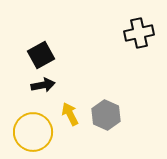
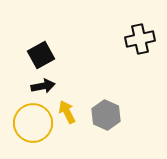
black cross: moved 1 px right, 6 px down
black arrow: moved 1 px down
yellow arrow: moved 3 px left, 2 px up
yellow circle: moved 9 px up
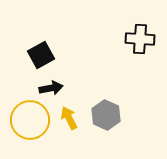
black cross: rotated 16 degrees clockwise
black arrow: moved 8 px right, 2 px down
yellow arrow: moved 2 px right, 6 px down
yellow circle: moved 3 px left, 3 px up
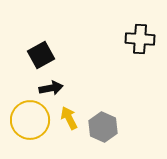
gray hexagon: moved 3 px left, 12 px down
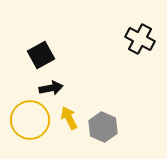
black cross: rotated 24 degrees clockwise
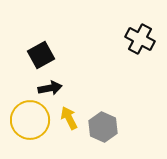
black arrow: moved 1 px left
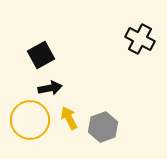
gray hexagon: rotated 16 degrees clockwise
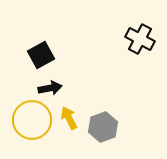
yellow circle: moved 2 px right
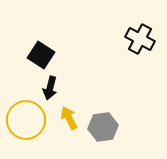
black square: rotated 28 degrees counterclockwise
black arrow: rotated 115 degrees clockwise
yellow circle: moved 6 px left
gray hexagon: rotated 12 degrees clockwise
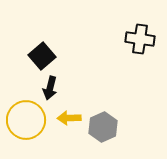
black cross: rotated 20 degrees counterclockwise
black square: moved 1 px right, 1 px down; rotated 16 degrees clockwise
yellow arrow: rotated 65 degrees counterclockwise
gray hexagon: rotated 16 degrees counterclockwise
